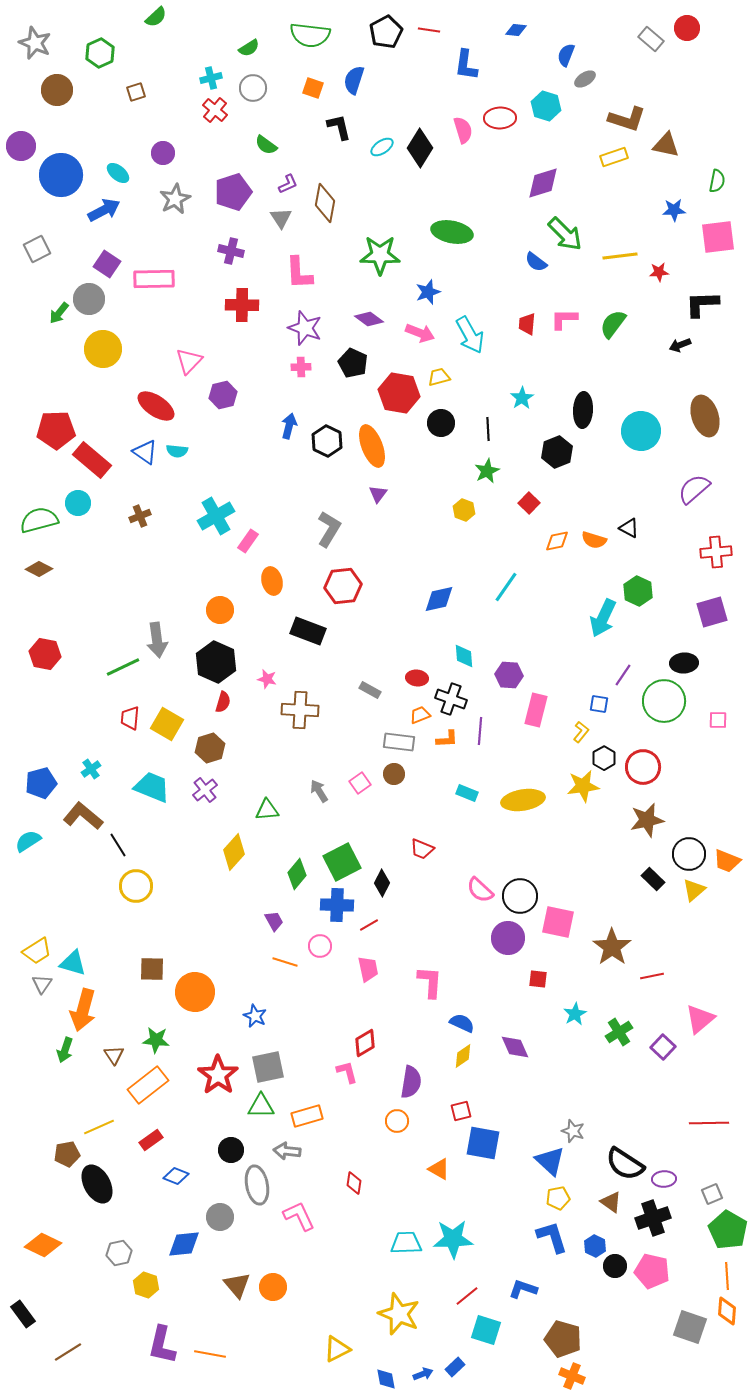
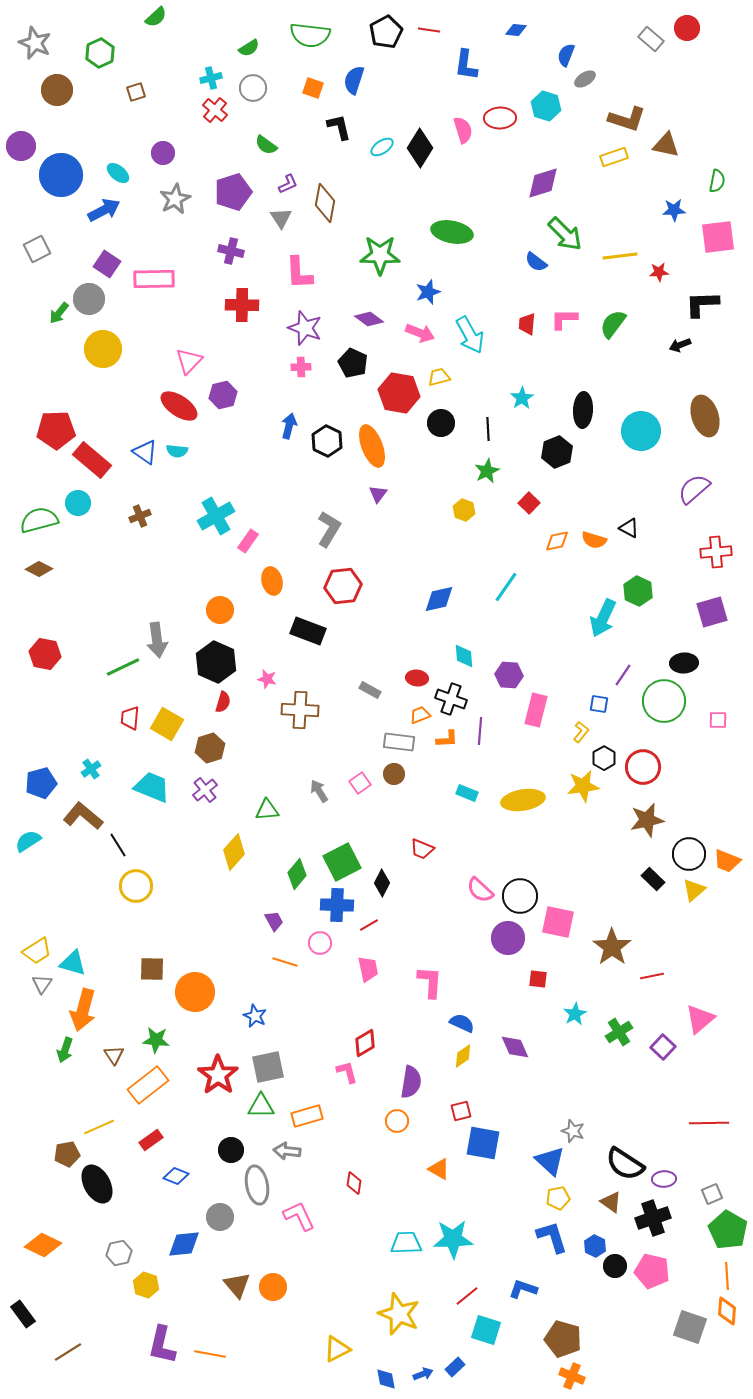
red ellipse at (156, 406): moved 23 px right
pink circle at (320, 946): moved 3 px up
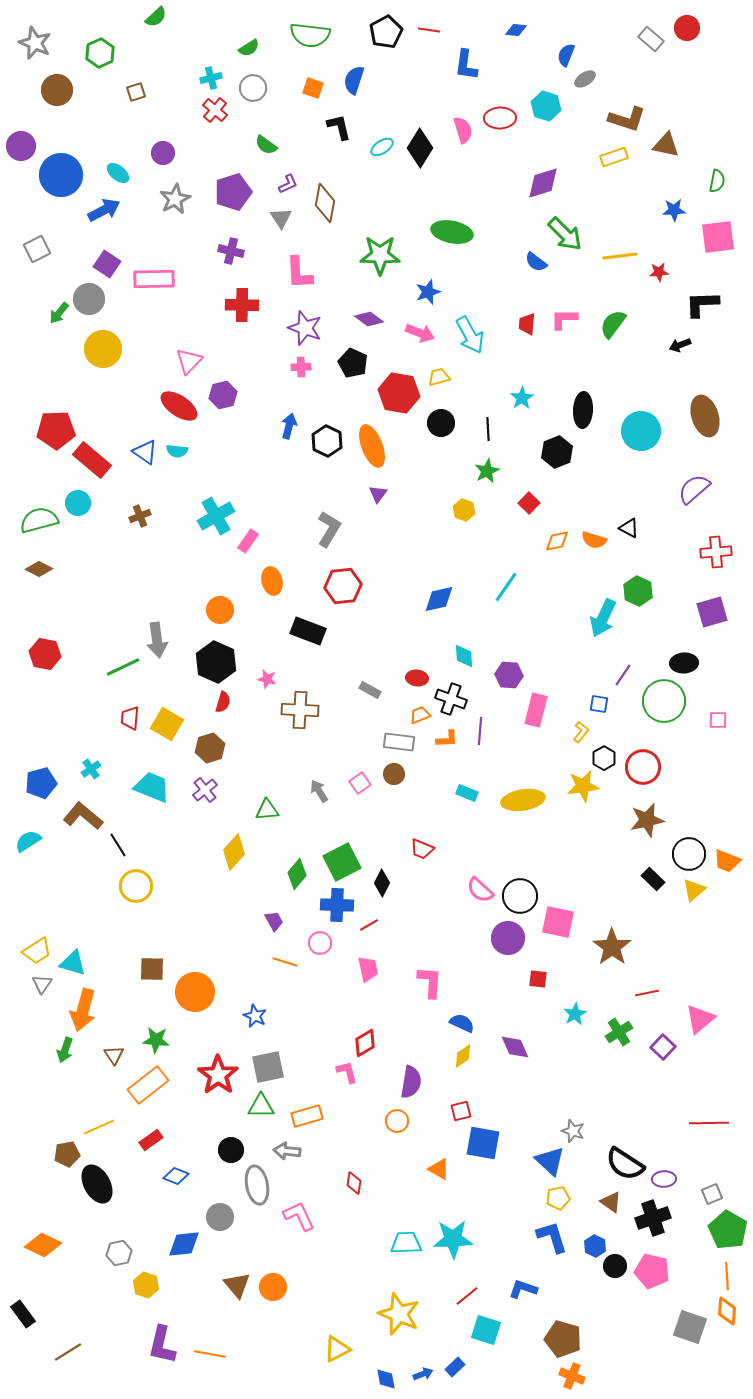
red line at (652, 976): moved 5 px left, 17 px down
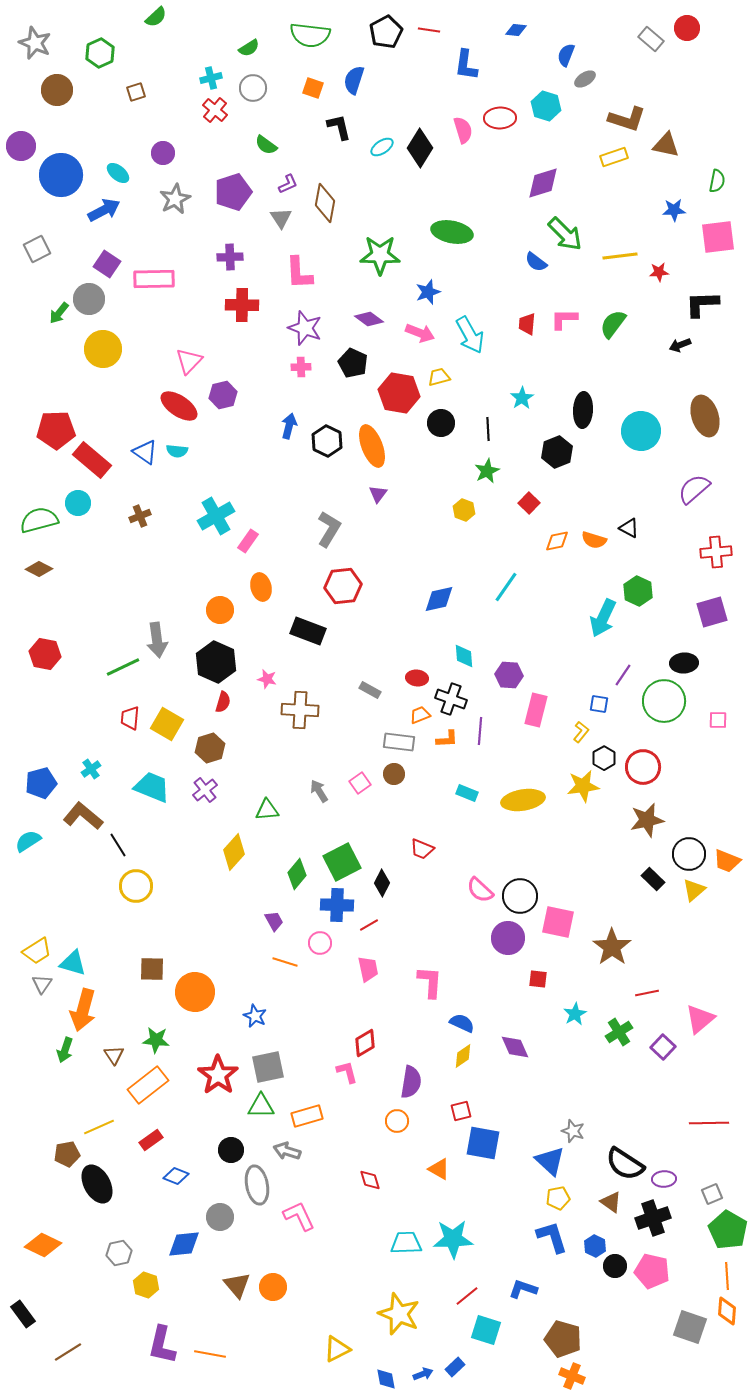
purple cross at (231, 251): moved 1 px left, 6 px down; rotated 15 degrees counterclockwise
orange ellipse at (272, 581): moved 11 px left, 6 px down
gray arrow at (287, 1151): rotated 12 degrees clockwise
red diamond at (354, 1183): moved 16 px right, 3 px up; rotated 25 degrees counterclockwise
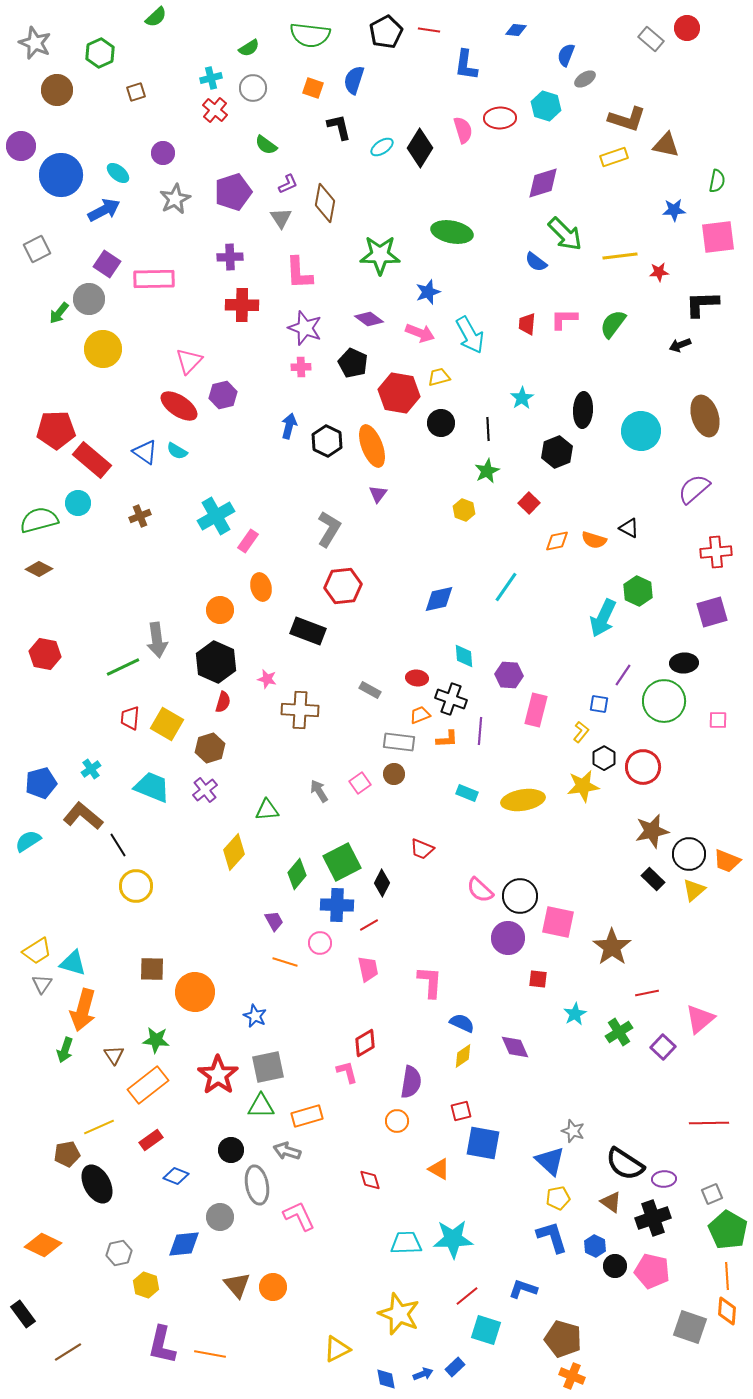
cyan semicircle at (177, 451): rotated 25 degrees clockwise
brown star at (647, 820): moved 5 px right, 11 px down
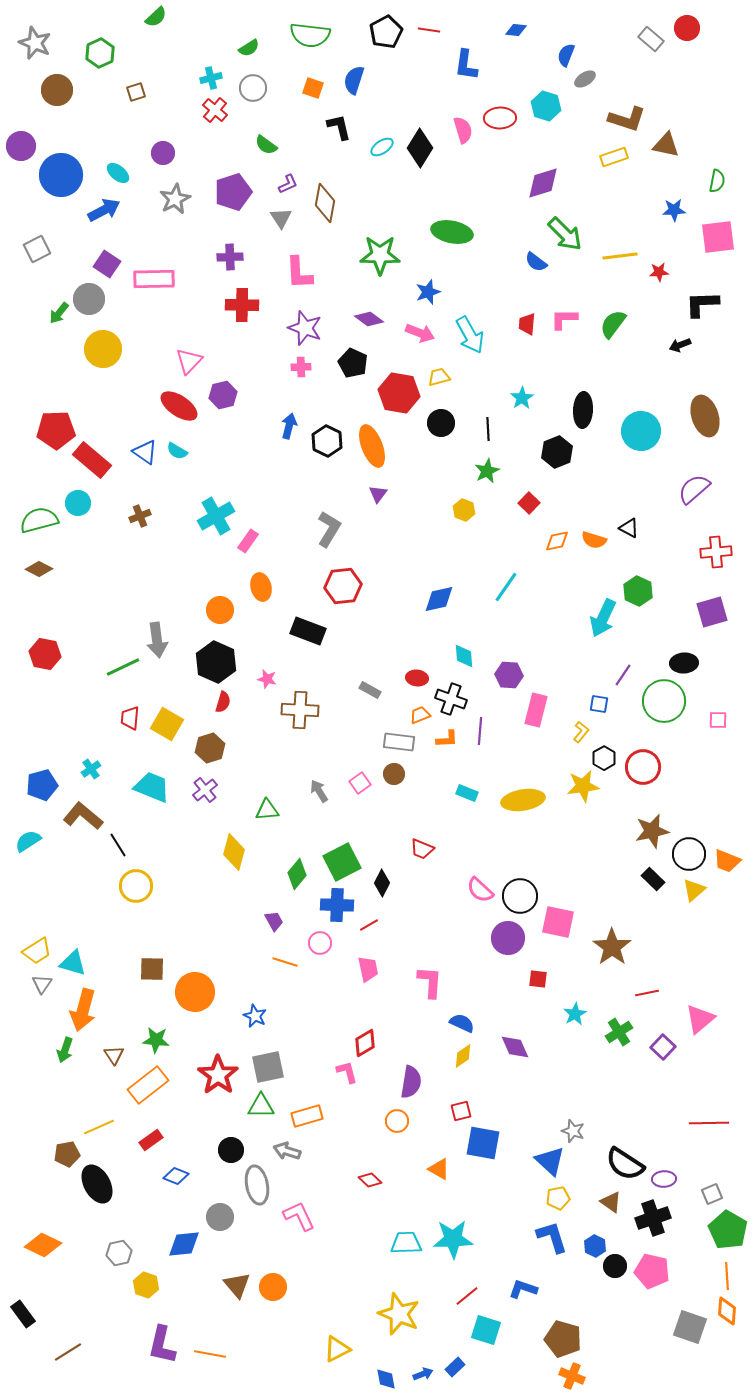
blue pentagon at (41, 783): moved 1 px right, 2 px down
yellow diamond at (234, 852): rotated 27 degrees counterclockwise
red diamond at (370, 1180): rotated 30 degrees counterclockwise
